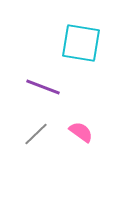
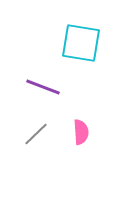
pink semicircle: rotated 50 degrees clockwise
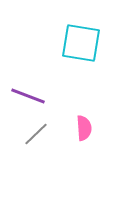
purple line: moved 15 px left, 9 px down
pink semicircle: moved 3 px right, 4 px up
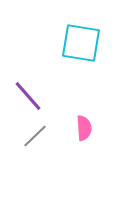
purple line: rotated 28 degrees clockwise
gray line: moved 1 px left, 2 px down
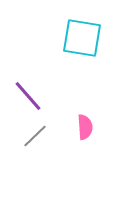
cyan square: moved 1 px right, 5 px up
pink semicircle: moved 1 px right, 1 px up
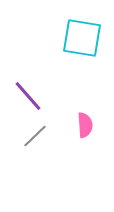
pink semicircle: moved 2 px up
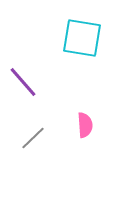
purple line: moved 5 px left, 14 px up
gray line: moved 2 px left, 2 px down
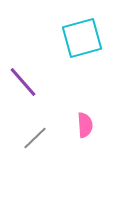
cyan square: rotated 24 degrees counterclockwise
gray line: moved 2 px right
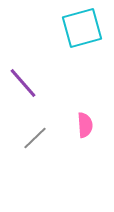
cyan square: moved 10 px up
purple line: moved 1 px down
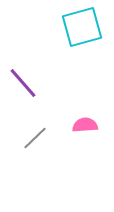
cyan square: moved 1 px up
pink semicircle: rotated 90 degrees counterclockwise
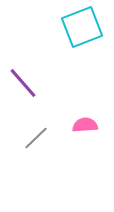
cyan square: rotated 6 degrees counterclockwise
gray line: moved 1 px right
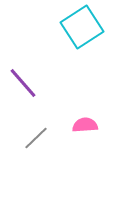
cyan square: rotated 12 degrees counterclockwise
